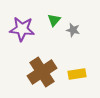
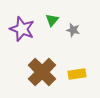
green triangle: moved 2 px left
purple star: rotated 15 degrees clockwise
brown cross: rotated 12 degrees counterclockwise
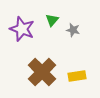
yellow rectangle: moved 2 px down
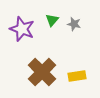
gray star: moved 1 px right, 6 px up
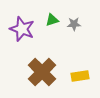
green triangle: rotated 32 degrees clockwise
gray star: rotated 16 degrees counterclockwise
yellow rectangle: moved 3 px right
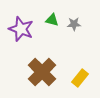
green triangle: rotated 32 degrees clockwise
purple star: moved 1 px left
yellow rectangle: moved 2 px down; rotated 42 degrees counterclockwise
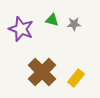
yellow rectangle: moved 4 px left
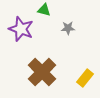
green triangle: moved 8 px left, 10 px up
gray star: moved 6 px left, 4 px down
yellow rectangle: moved 9 px right
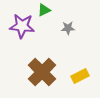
green triangle: rotated 40 degrees counterclockwise
purple star: moved 1 px right, 3 px up; rotated 15 degrees counterclockwise
yellow rectangle: moved 5 px left, 2 px up; rotated 24 degrees clockwise
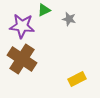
gray star: moved 1 px right, 9 px up; rotated 16 degrees clockwise
brown cross: moved 20 px left, 13 px up; rotated 12 degrees counterclockwise
yellow rectangle: moved 3 px left, 3 px down
